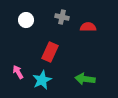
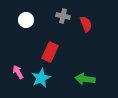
gray cross: moved 1 px right, 1 px up
red semicircle: moved 2 px left, 3 px up; rotated 70 degrees clockwise
cyan star: moved 1 px left, 2 px up
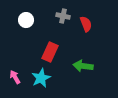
pink arrow: moved 3 px left, 5 px down
green arrow: moved 2 px left, 13 px up
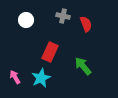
green arrow: rotated 42 degrees clockwise
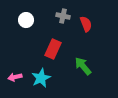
red rectangle: moved 3 px right, 3 px up
pink arrow: rotated 72 degrees counterclockwise
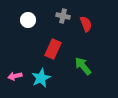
white circle: moved 2 px right
pink arrow: moved 1 px up
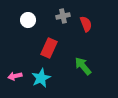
gray cross: rotated 24 degrees counterclockwise
red rectangle: moved 4 px left, 1 px up
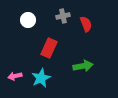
green arrow: rotated 120 degrees clockwise
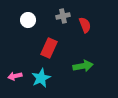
red semicircle: moved 1 px left, 1 px down
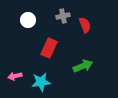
green arrow: rotated 12 degrees counterclockwise
cyan star: moved 4 px down; rotated 18 degrees clockwise
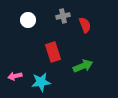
red rectangle: moved 4 px right, 4 px down; rotated 42 degrees counterclockwise
